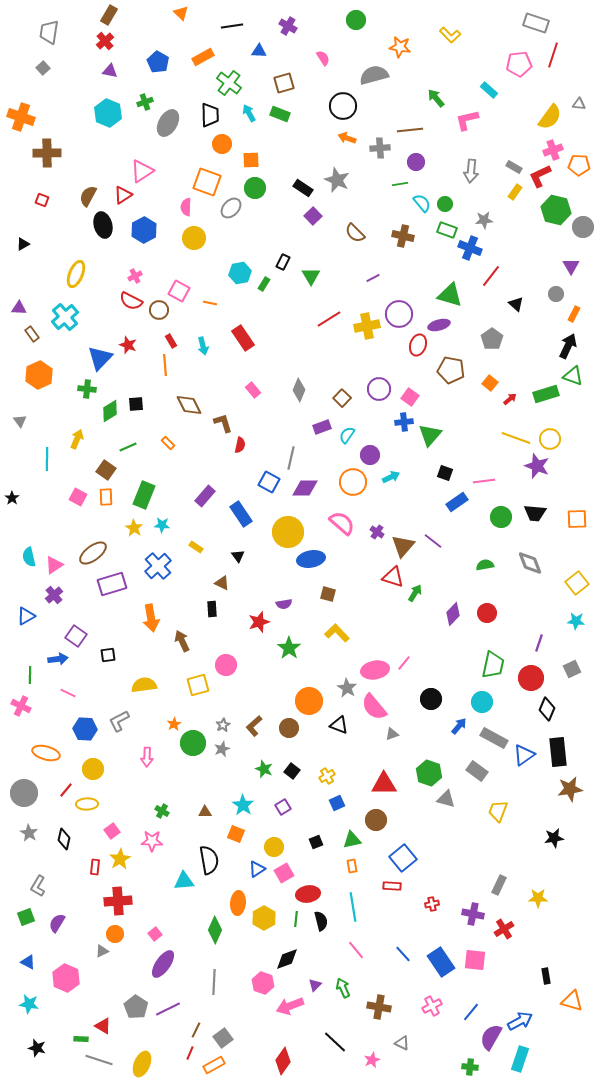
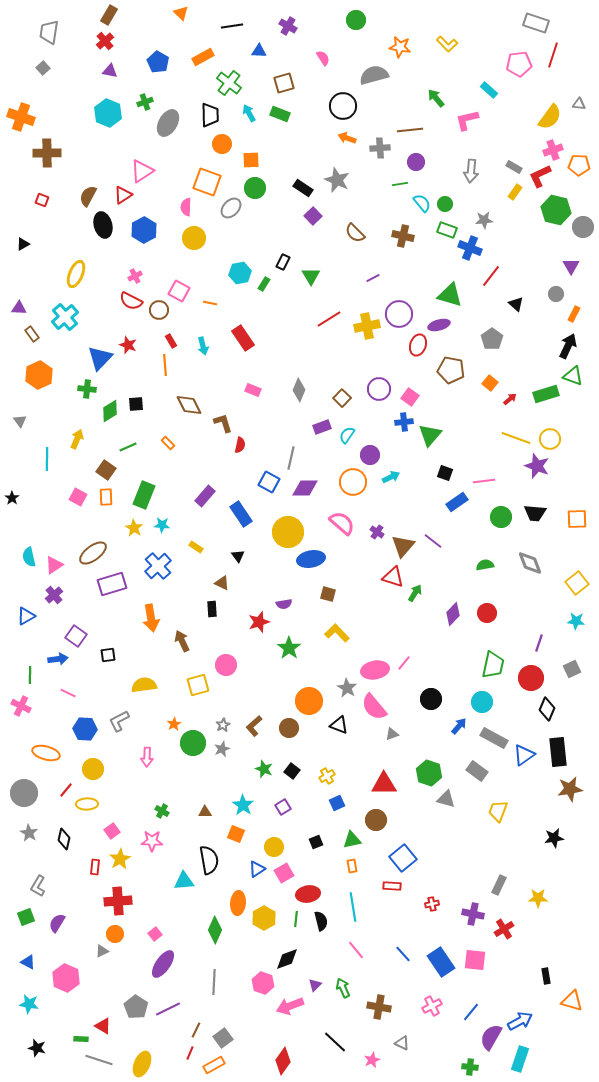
yellow L-shape at (450, 35): moved 3 px left, 9 px down
pink rectangle at (253, 390): rotated 28 degrees counterclockwise
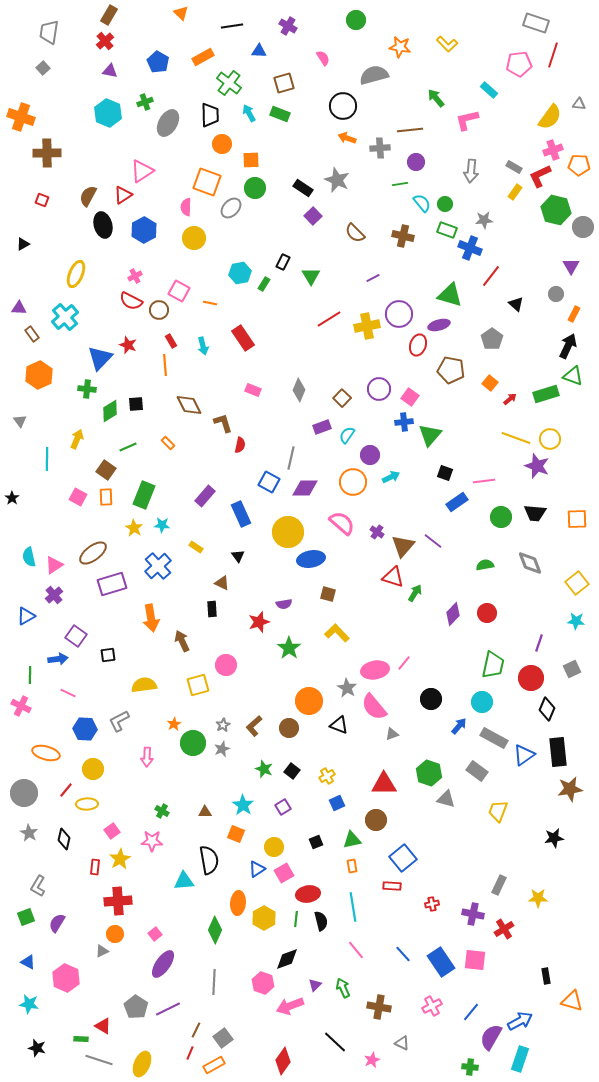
blue rectangle at (241, 514): rotated 10 degrees clockwise
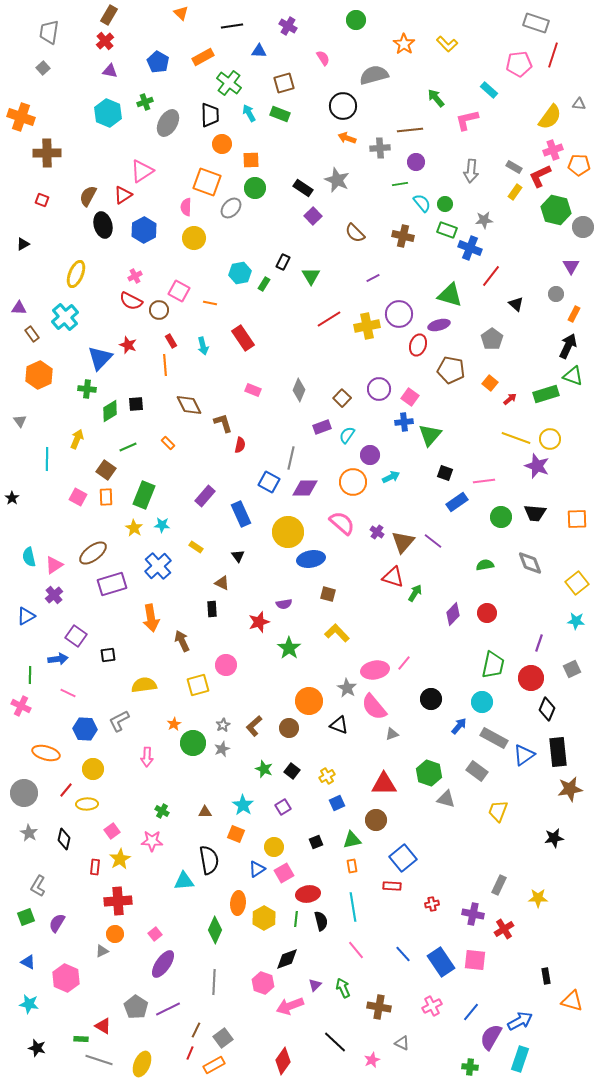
orange star at (400, 47): moved 4 px right, 3 px up; rotated 25 degrees clockwise
brown triangle at (403, 546): moved 4 px up
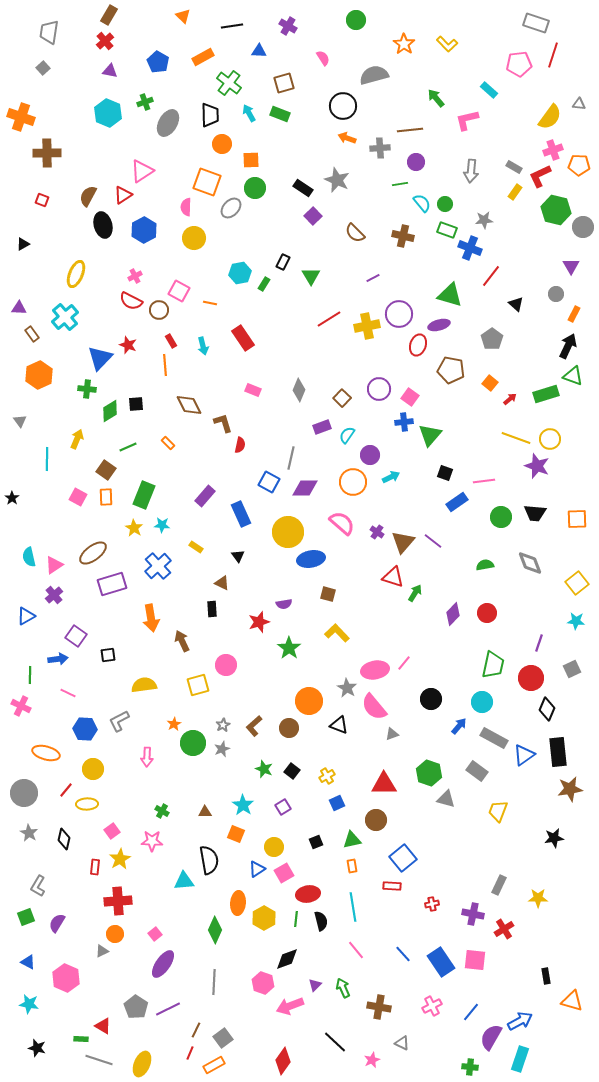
orange triangle at (181, 13): moved 2 px right, 3 px down
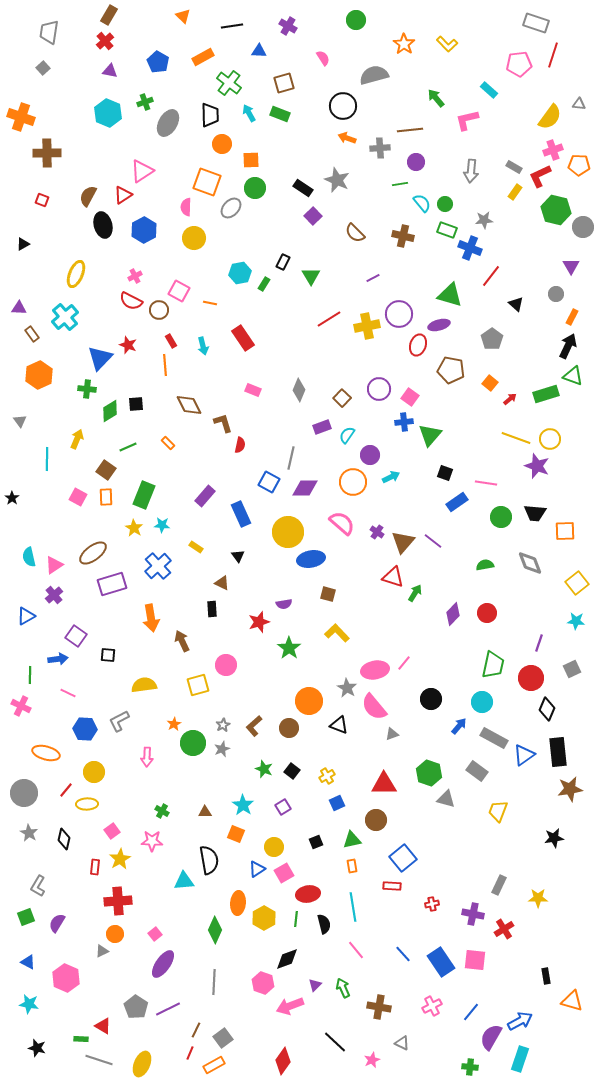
orange rectangle at (574, 314): moved 2 px left, 3 px down
pink line at (484, 481): moved 2 px right, 2 px down; rotated 15 degrees clockwise
orange square at (577, 519): moved 12 px left, 12 px down
black square at (108, 655): rotated 14 degrees clockwise
yellow circle at (93, 769): moved 1 px right, 3 px down
black semicircle at (321, 921): moved 3 px right, 3 px down
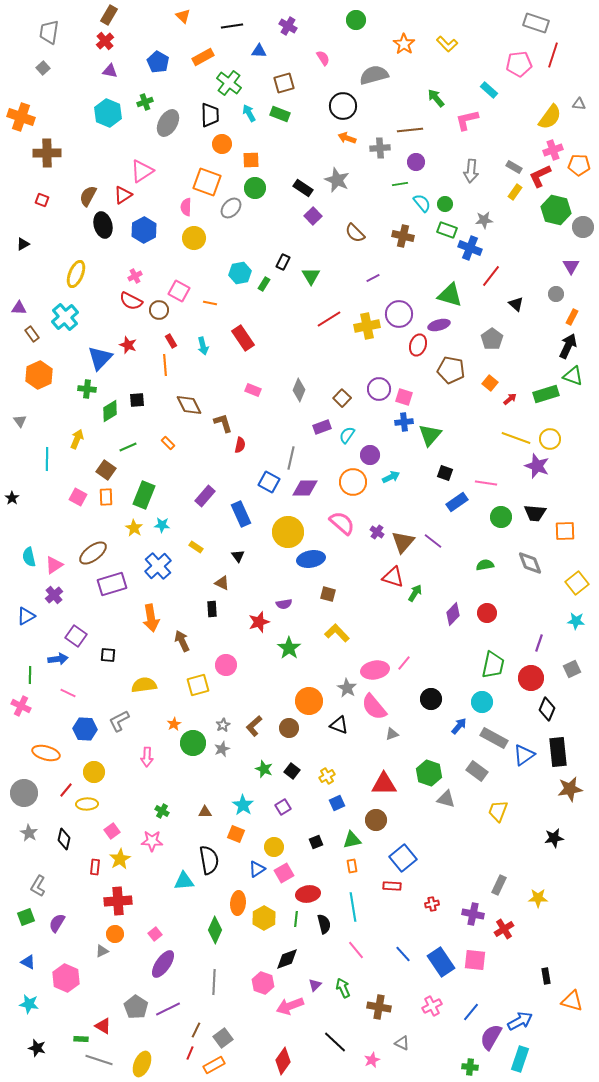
pink square at (410, 397): moved 6 px left; rotated 18 degrees counterclockwise
black square at (136, 404): moved 1 px right, 4 px up
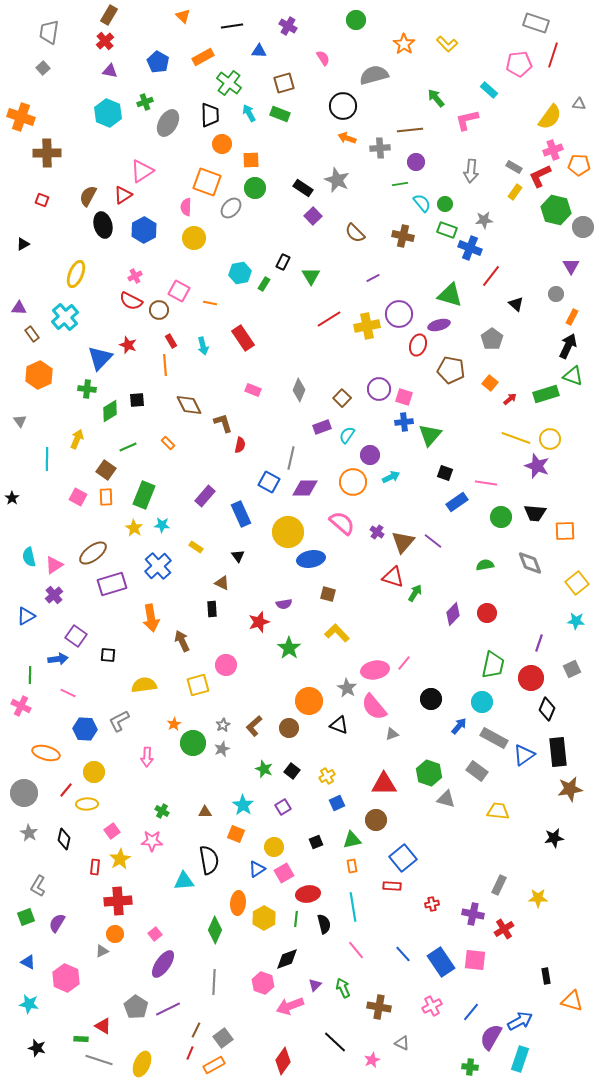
yellow trapezoid at (498, 811): rotated 75 degrees clockwise
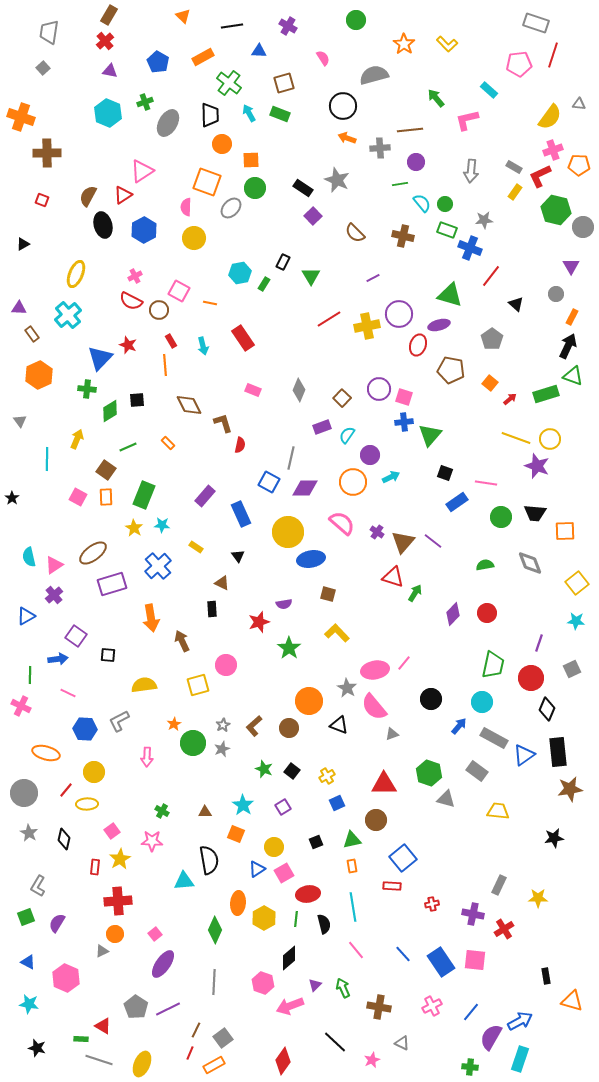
cyan cross at (65, 317): moved 3 px right, 2 px up
black diamond at (287, 959): moved 2 px right, 1 px up; rotated 20 degrees counterclockwise
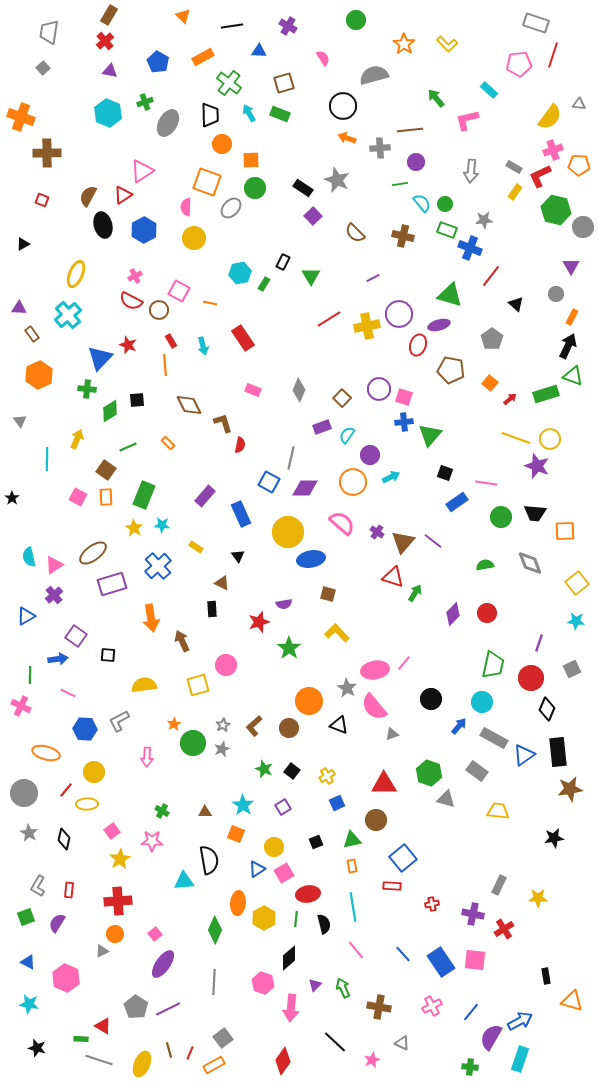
red rectangle at (95, 867): moved 26 px left, 23 px down
pink arrow at (290, 1006): moved 1 px right, 2 px down; rotated 64 degrees counterclockwise
brown line at (196, 1030): moved 27 px left, 20 px down; rotated 42 degrees counterclockwise
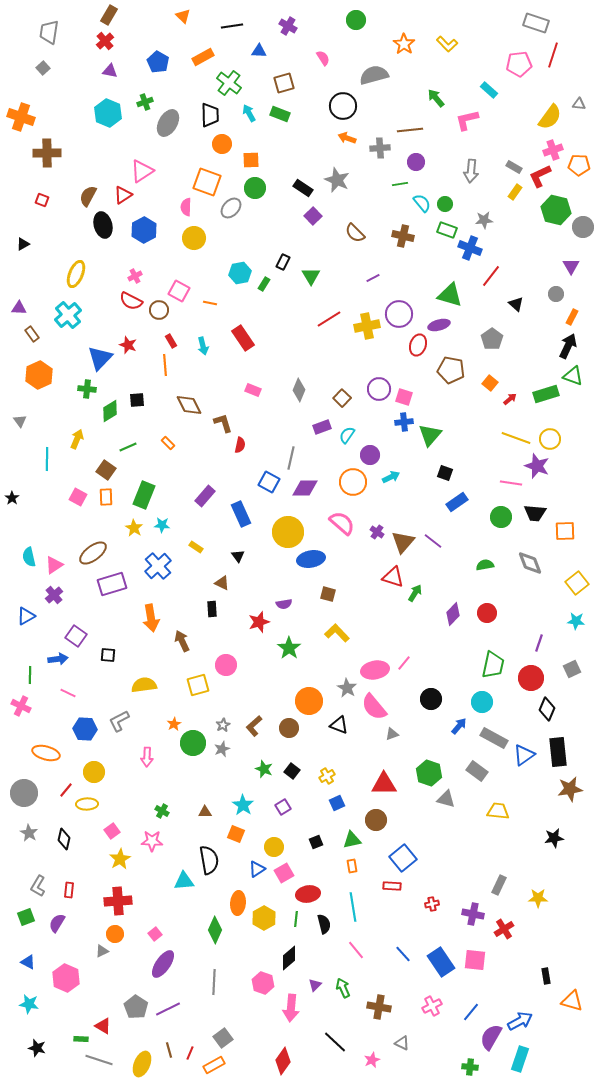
pink line at (486, 483): moved 25 px right
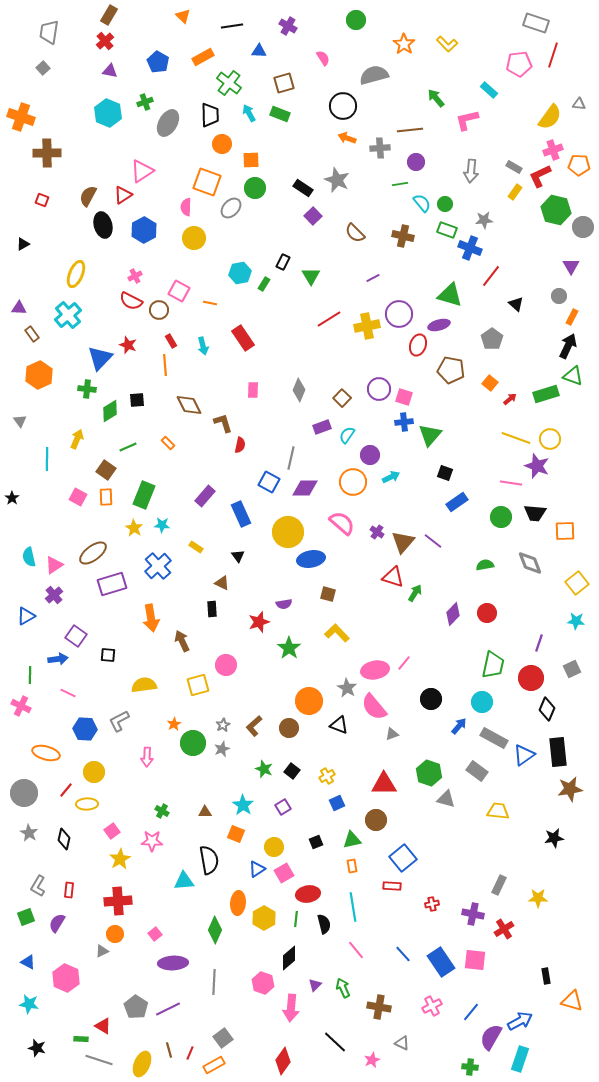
gray circle at (556, 294): moved 3 px right, 2 px down
pink rectangle at (253, 390): rotated 70 degrees clockwise
purple ellipse at (163, 964): moved 10 px right, 1 px up; rotated 52 degrees clockwise
